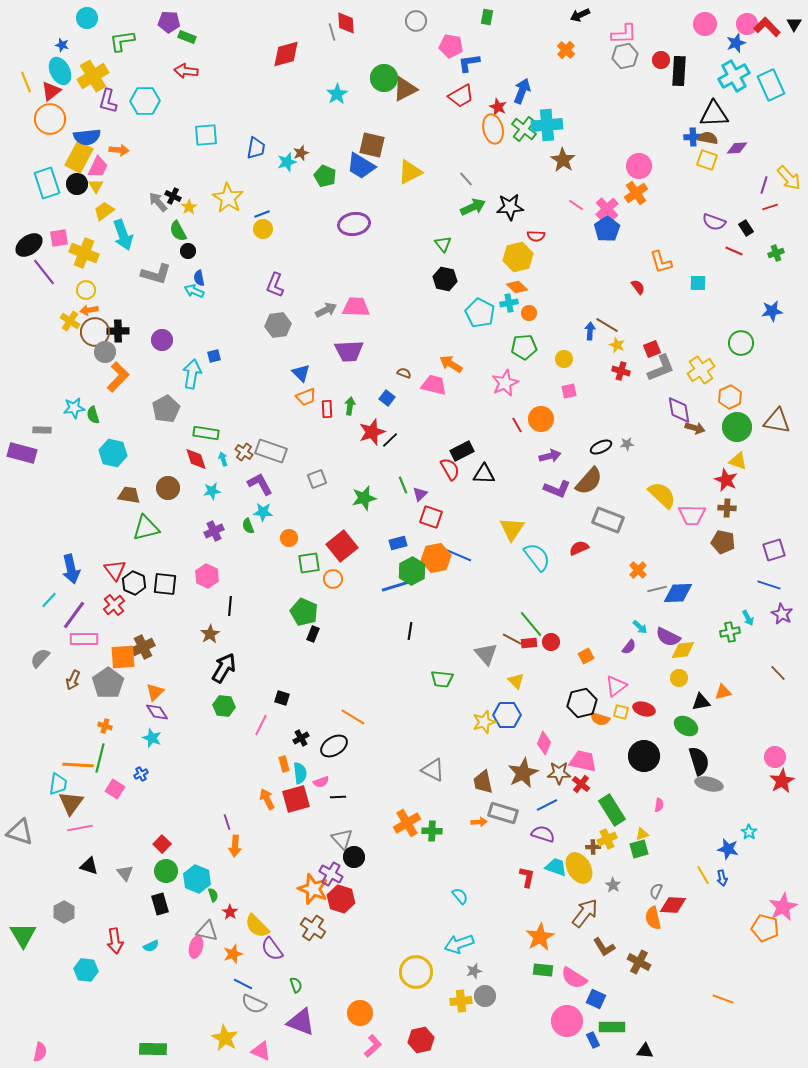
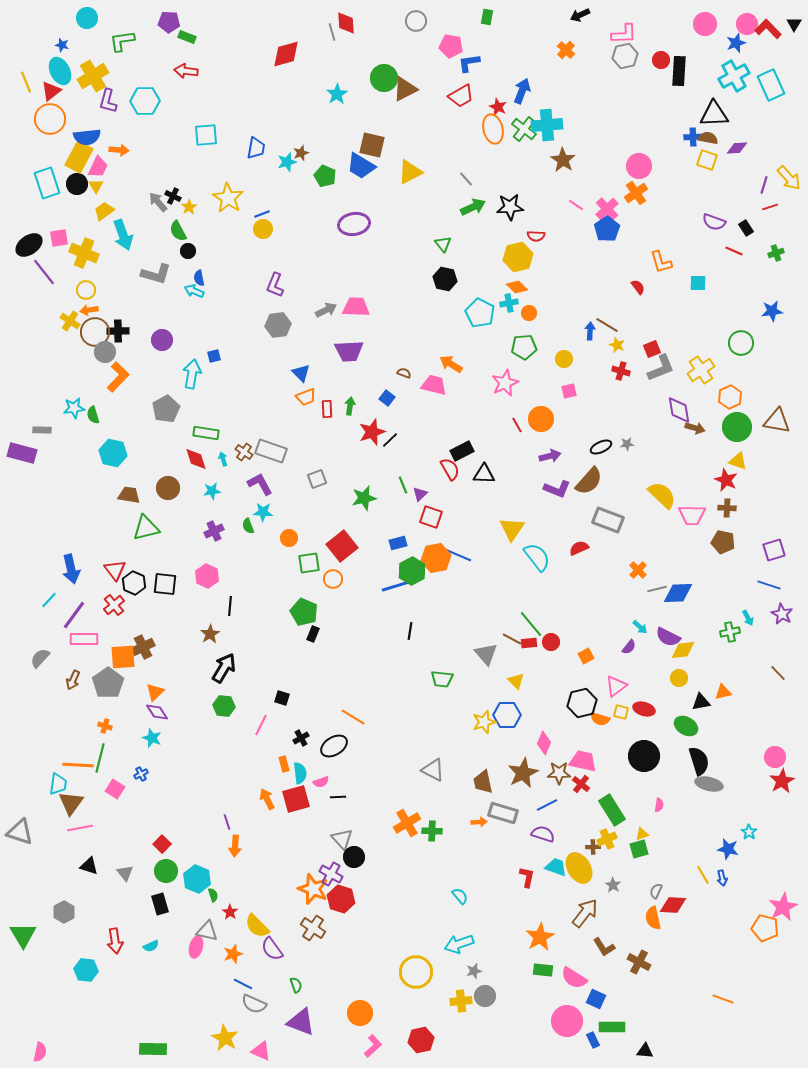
red L-shape at (767, 27): moved 1 px right, 2 px down
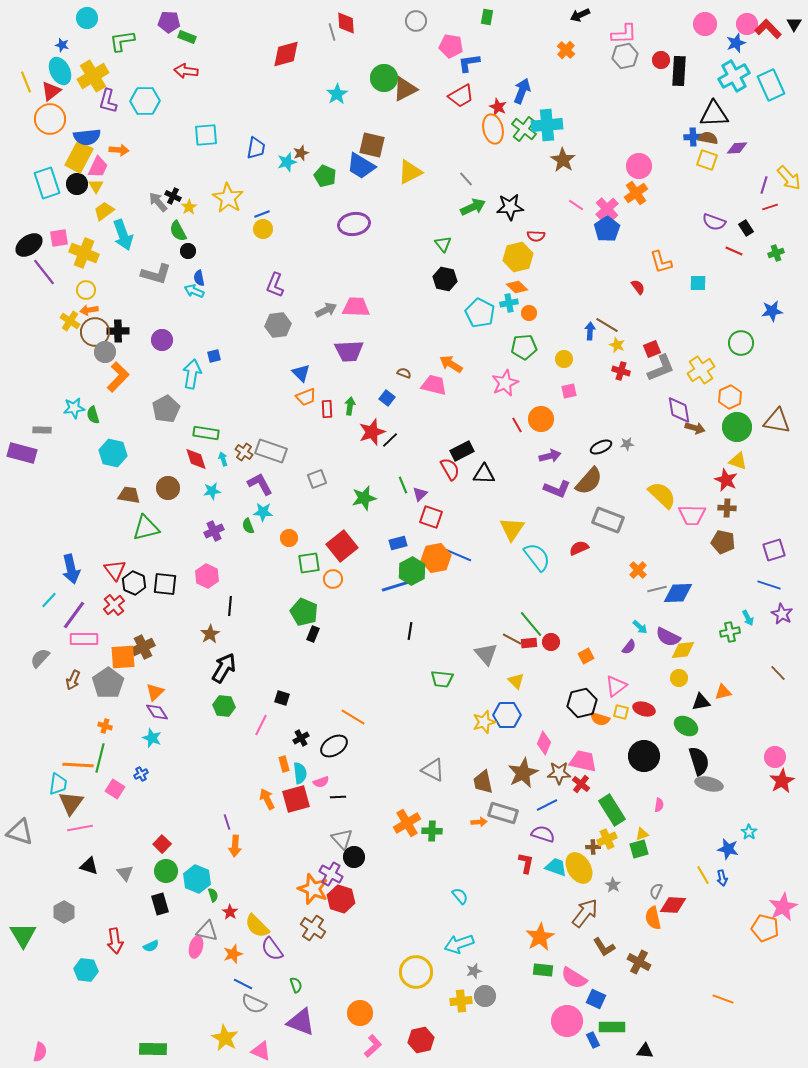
red L-shape at (527, 877): moved 1 px left, 14 px up
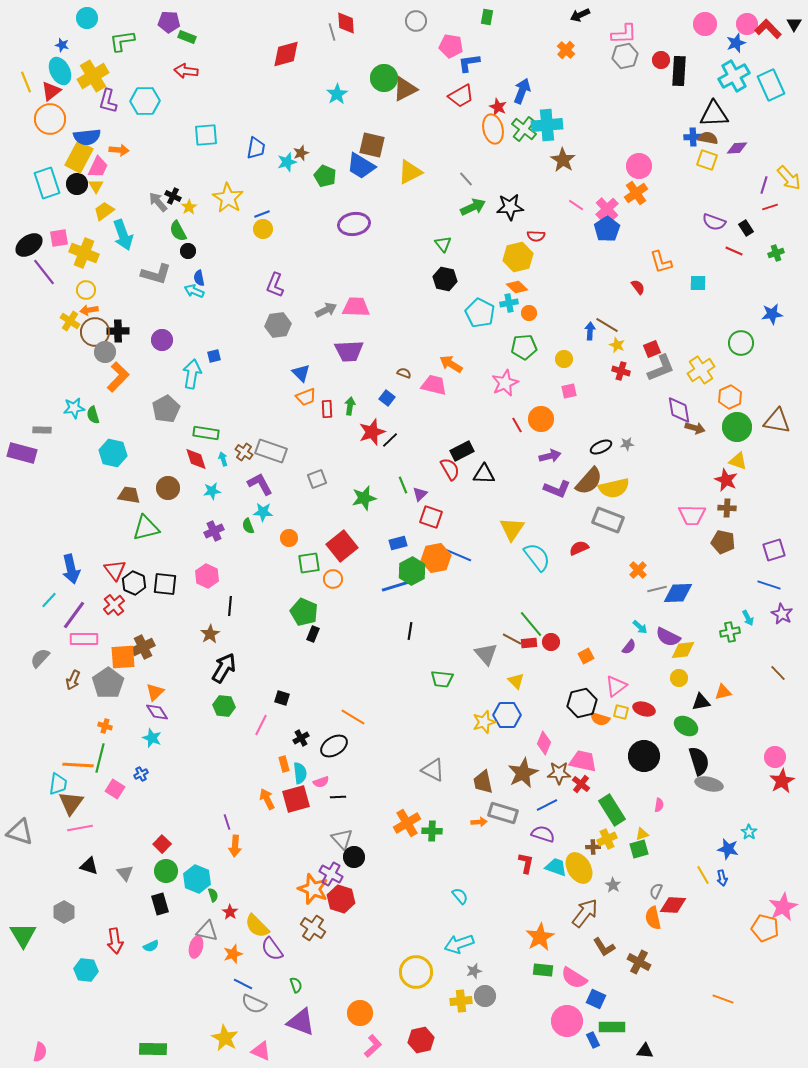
blue star at (772, 311): moved 3 px down
yellow semicircle at (662, 495): moved 48 px left, 7 px up; rotated 124 degrees clockwise
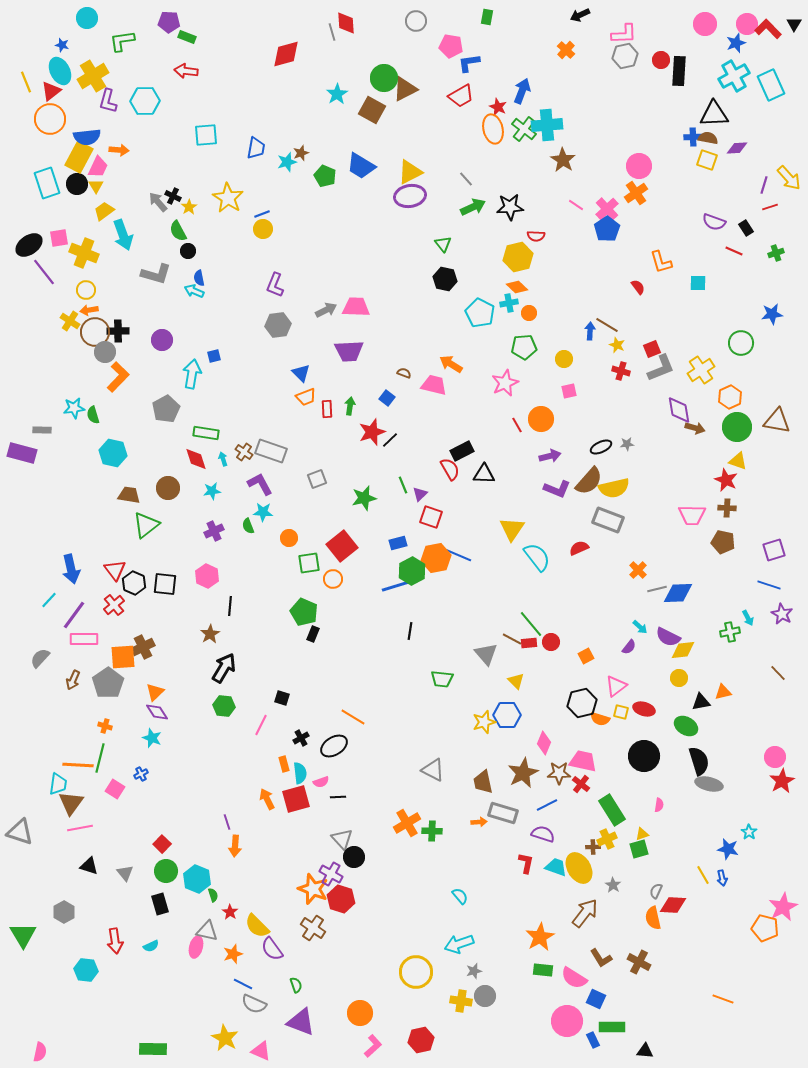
brown square at (372, 145): moved 35 px up; rotated 16 degrees clockwise
purple ellipse at (354, 224): moved 56 px right, 28 px up
green triangle at (146, 528): moved 3 px up; rotated 24 degrees counterclockwise
brown L-shape at (604, 947): moved 3 px left, 11 px down
yellow cross at (461, 1001): rotated 15 degrees clockwise
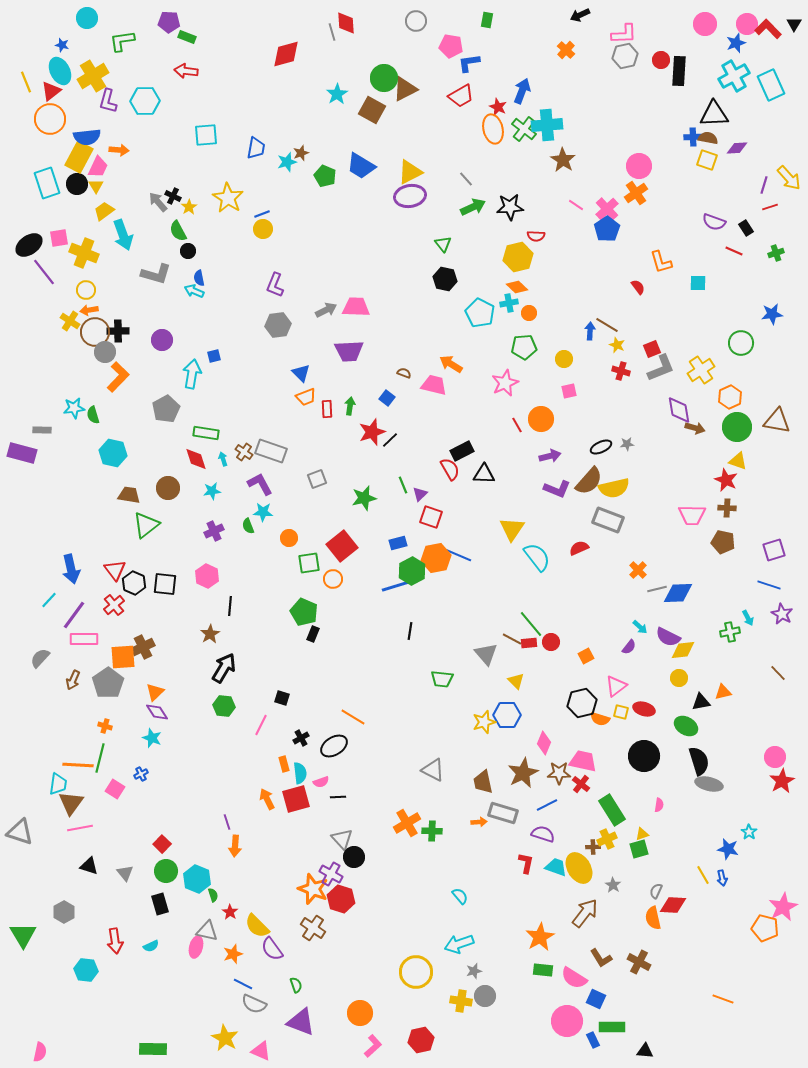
green rectangle at (487, 17): moved 3 px down
